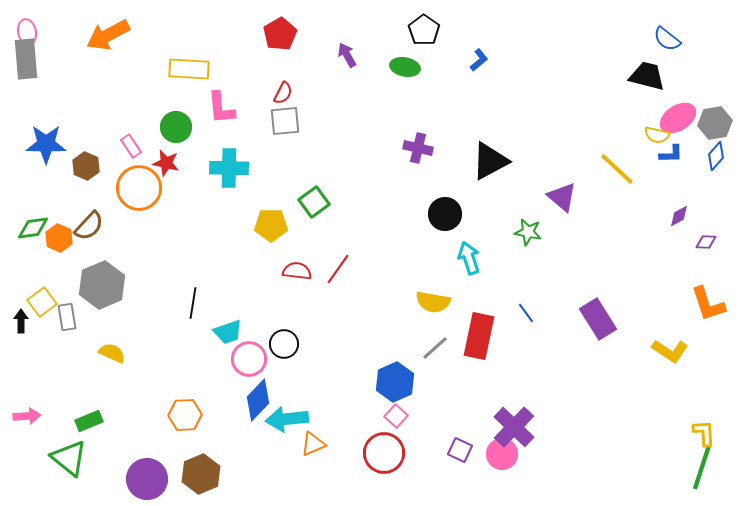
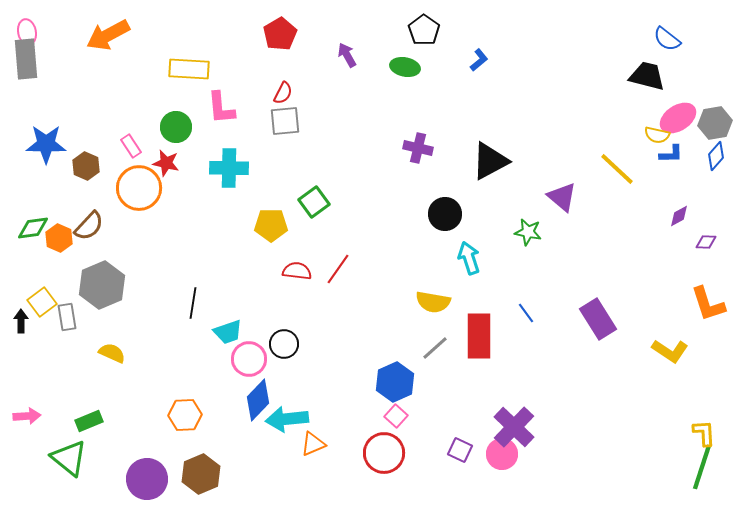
red rectangle at (479, 336): rotated 12 degrees counterclockwise
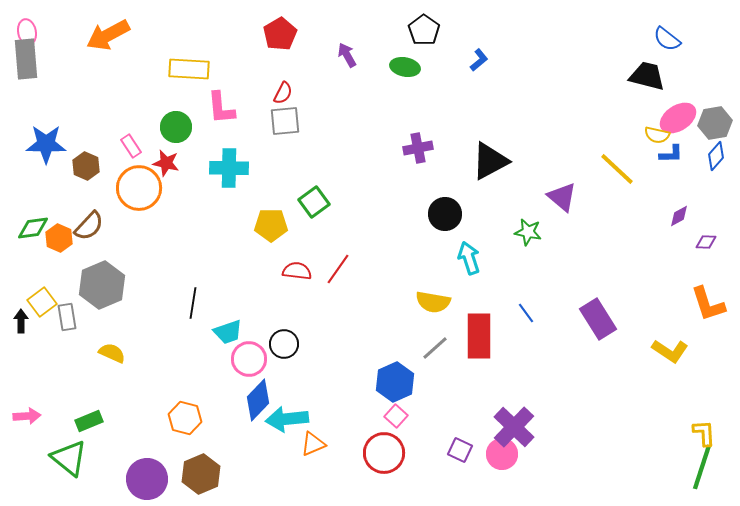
purple cross at (418, 148): rotated 24 degrees counterclockwise
orange hexagon at (185, 415): moved 3 px down; rotated 16 degrees clockwise
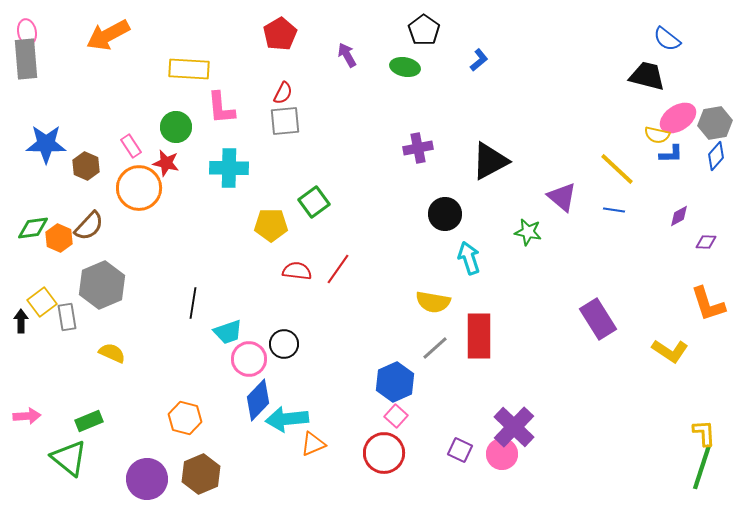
blue line at (526, 313): moved 88 px right, 103 px up; rotated 45 degrees counterclockwise
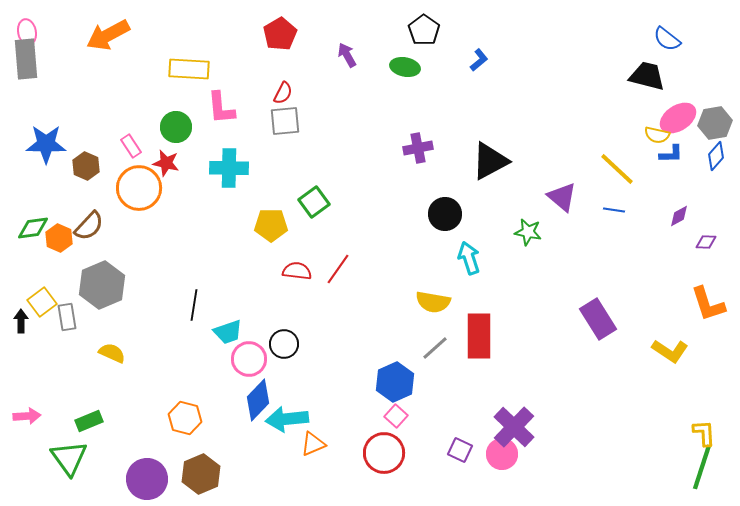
black line at (193, 303): moved 1 px right, 2 px down
green triangle at (69, 458): rotated 15 degrees clockwise
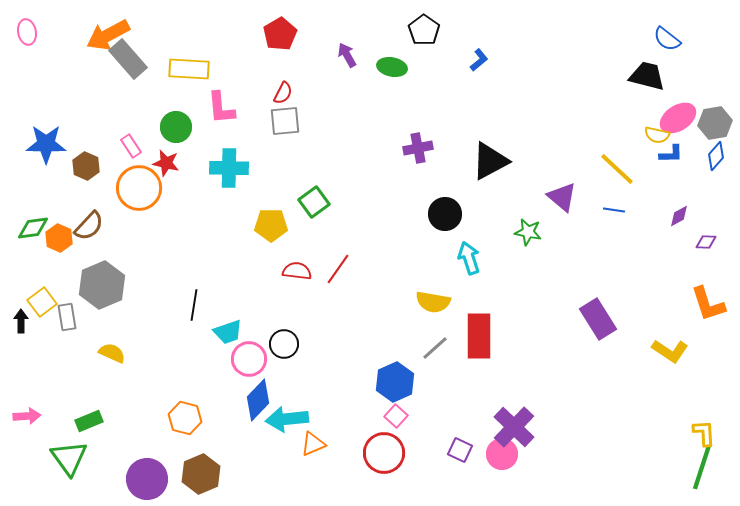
gray rectangle at (26, 59): moved 102 px right; rotated 36 degrees counterclockwise
green ellipse at (405, 67): moved 13 px left
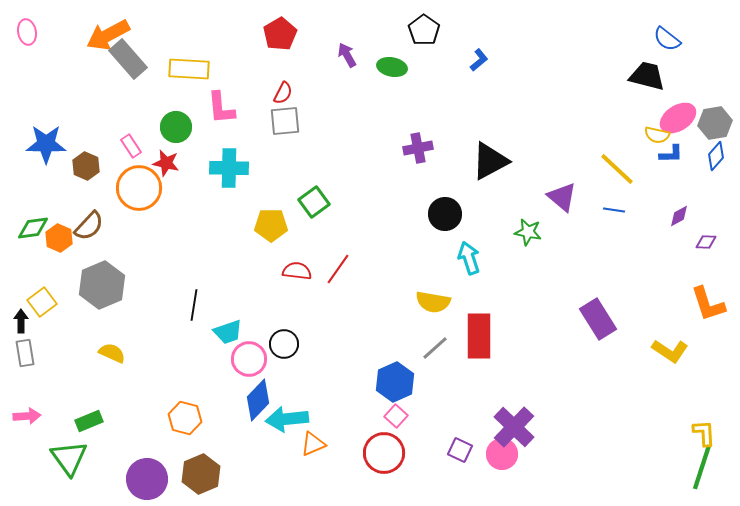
gray rectangle at (67, 317): moved 42 px left, 36 px down
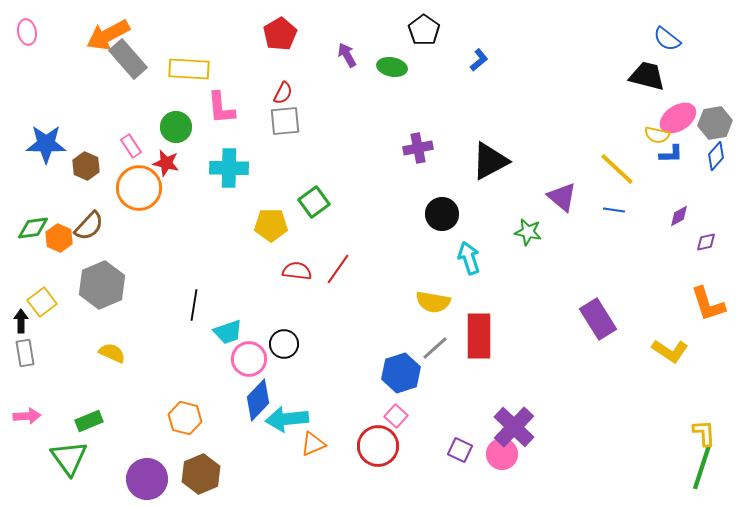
black circle at (445, 214): moved 3 px left
purple diamond at (706, 242): rotated 15 degrees counterclockwise
blue hexagon at (395, 382): moved 6 px right, 9 px up; rotated 6 degrees clockwise
red circle at (384, 453): moved 6 px left, 7 px up
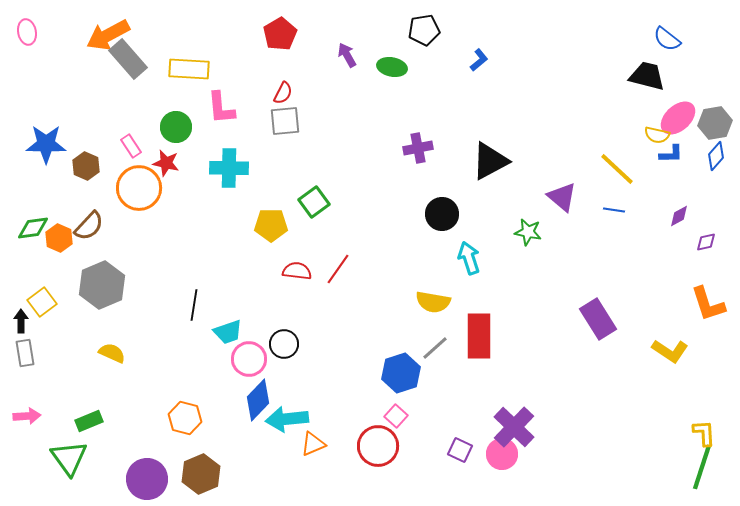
black pentagon at (424, 30): rotated 28 degrees clockwise
pink ellipse at (678, 118): rotated 9 degrees counterclockwise
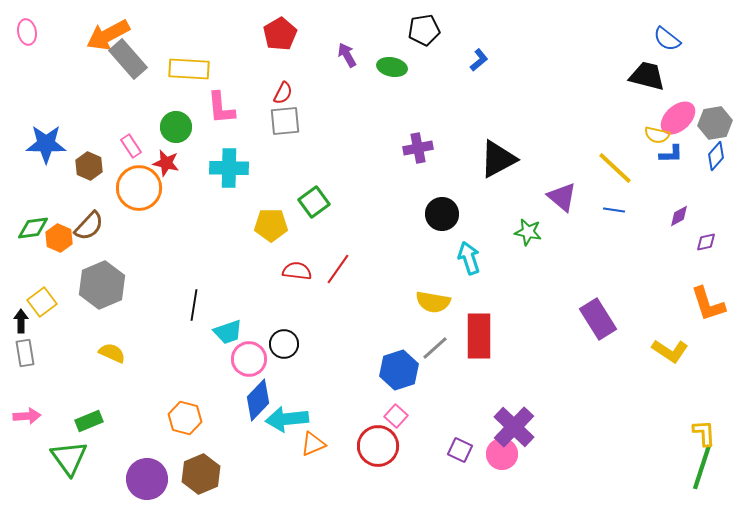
black triangle at (490, 161): moved 8 px right, 2 px up
brown hexagon at (86, 166): moved 3 px right
yellow line at (617, 169): moved 2 px left, 1 px up
blue hexagon at (401, 373): moved 2 px left, 3 px up
